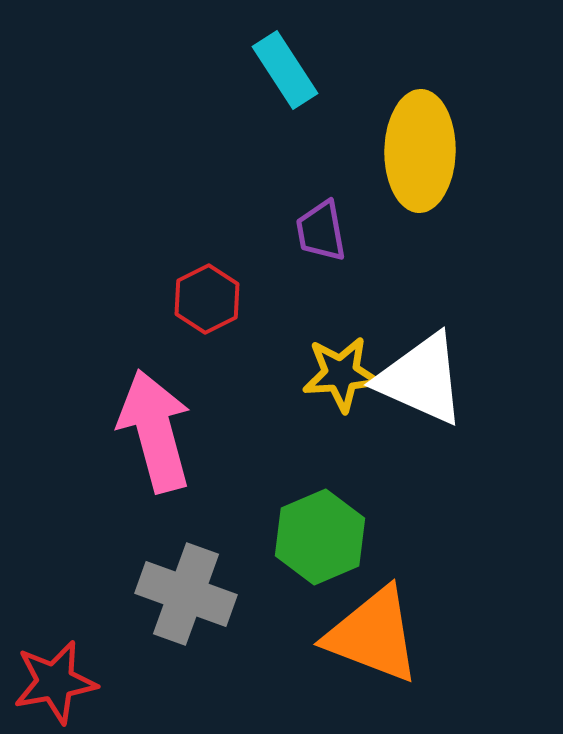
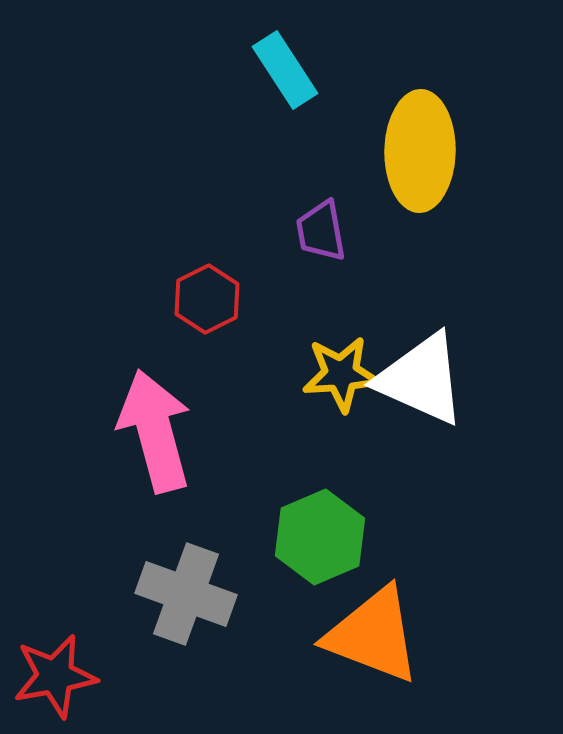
red star: moved 6 px up
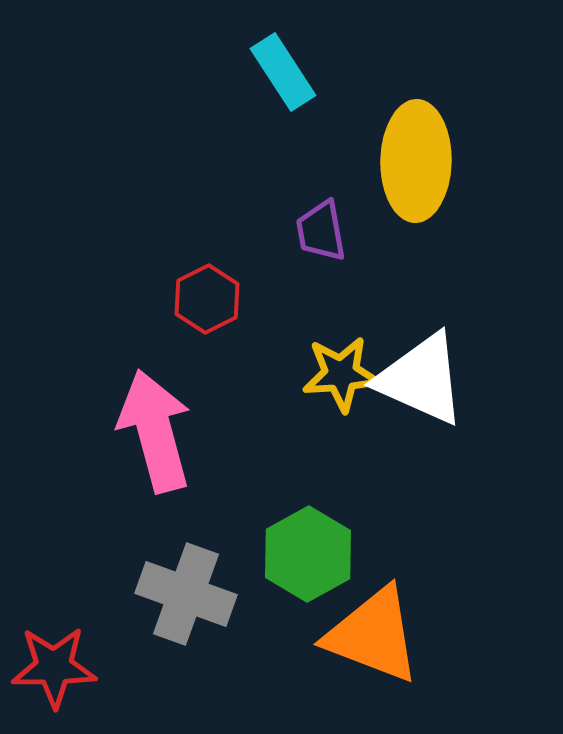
cyan rectangle: moved 2 px left, 2 px down
yellow ellipse: moved 4 px left, 10 px down
green hexagon: moved 12 px left, 17 px down; rotated 6 degrees counterclockwise
red star: moved 1 px left, 9 px up; rotated 10 degrees clockwise
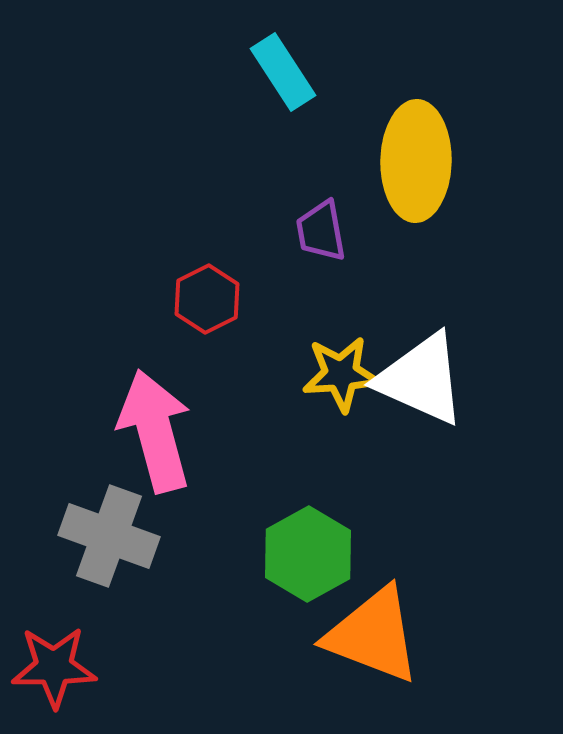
gray cross: moved 77 px left, 58 px up
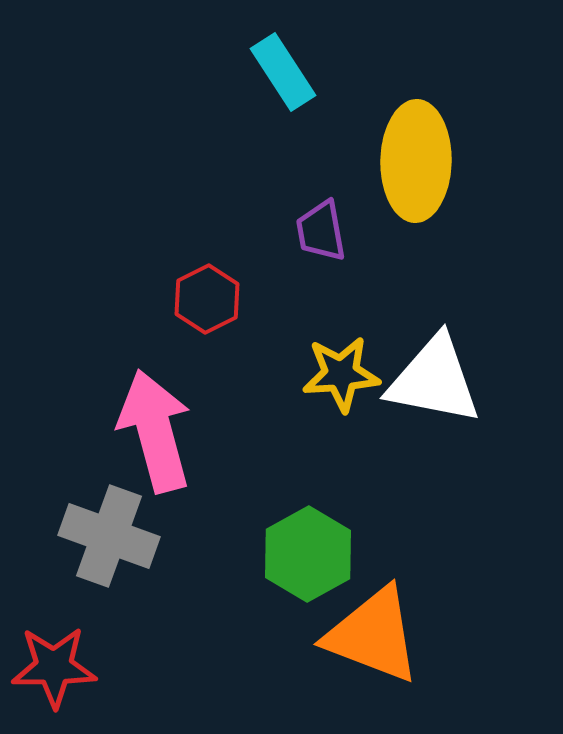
white triangle: moved 13 px right, 1 px down; rotated 13 degrees counterclockwise
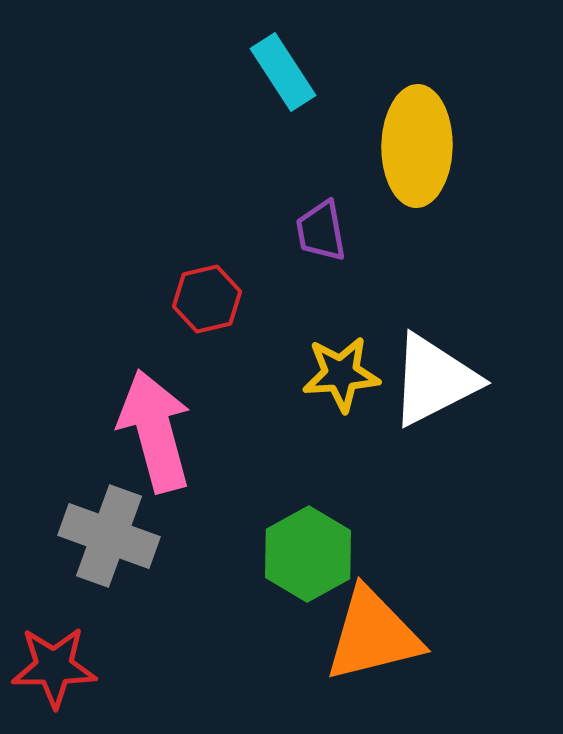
yellow ellipse: moved 1 px right, 15 px up
red hexagon: rotated 14 degrees clockwise
white triangle: rotated 38 degrees counterclockwise
orange triangle: rotated 35 degrees counterclockwise
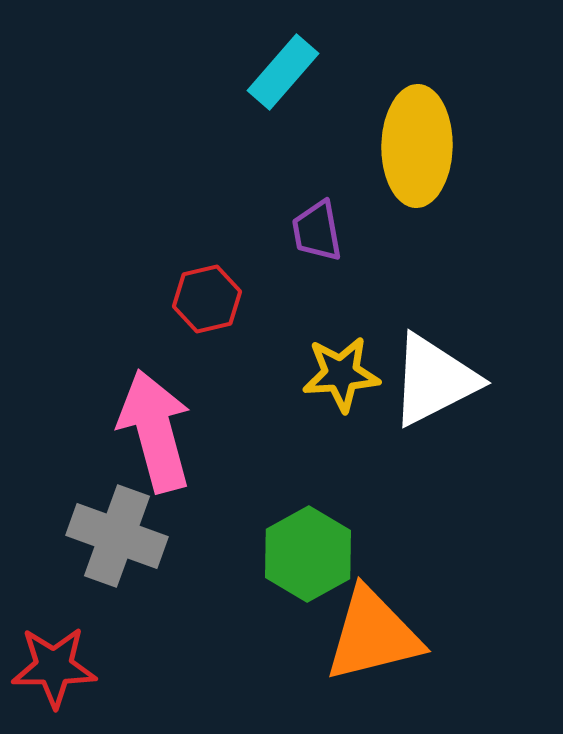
cyan rectangle: rotated 74 degrees clockwise
purple trapezoid: moved 4 px left
gray cross: moved 8 px right
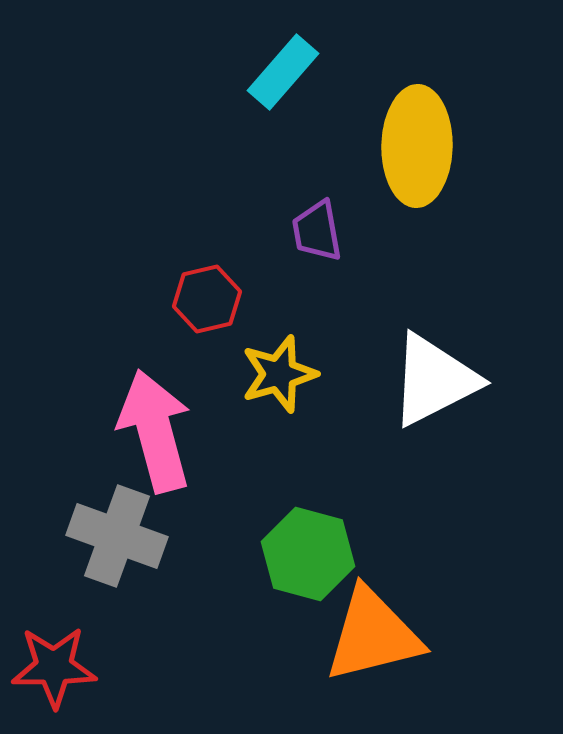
yellow star: moved 62 px left; rotated 12 degrees counterclockwise
green hexagon: rotated 16 degrees counterclockwise
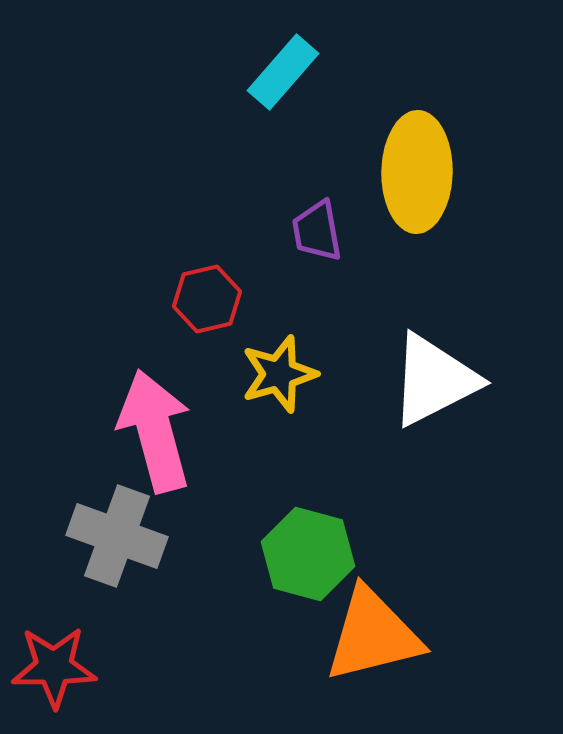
yellow ellipse: moved 26 px down
